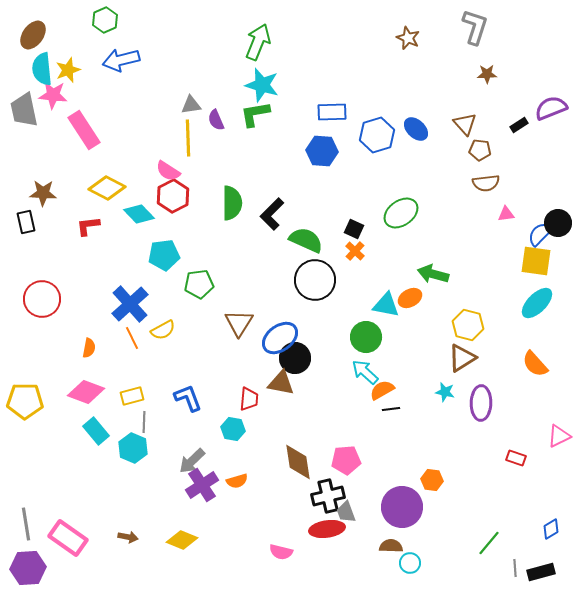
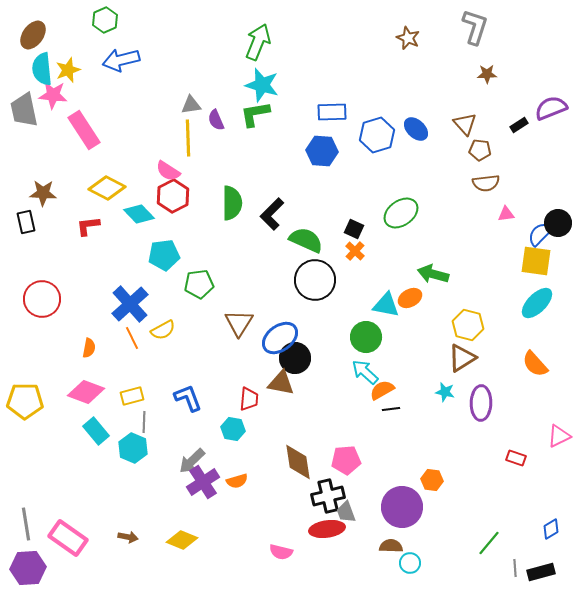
purple cross at (202, 485): moved 1 px right, 3 px up
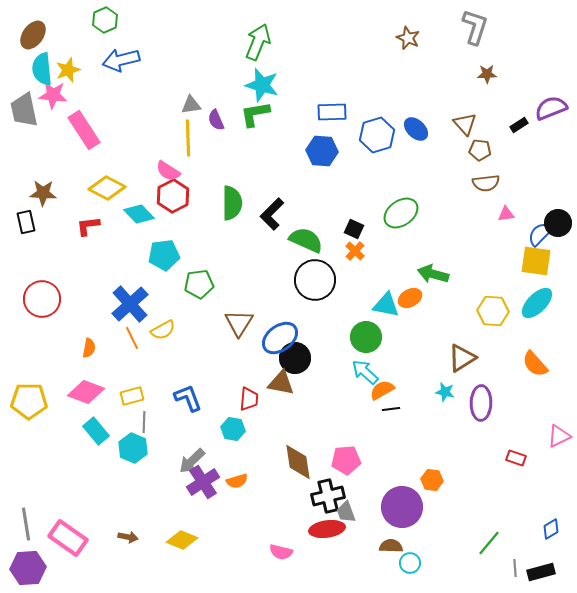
yellow hexagon at (468, 325): moved 25 px right, 14 px up; rotated 12 degrees counterclockwise
yellow pentagon at (25, 401): moved 4 px right
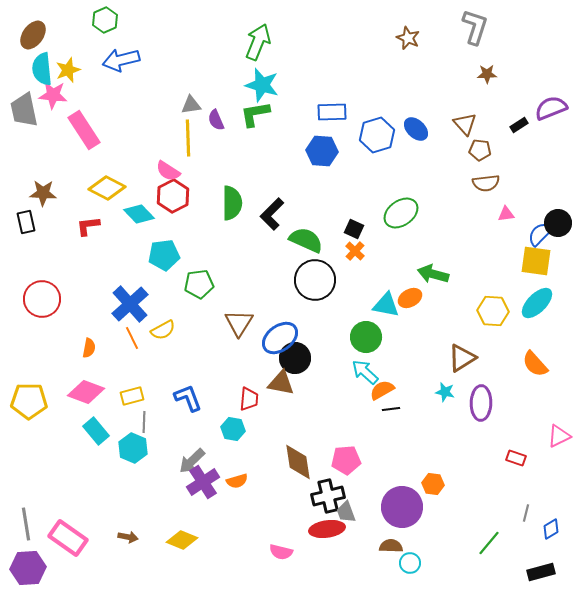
orange hexagon at (432, 480): moved 1 px right, 4 px down
gray line at (515, 568): moved 11 px right, 55 px up; rotated 18 degrees clockwise
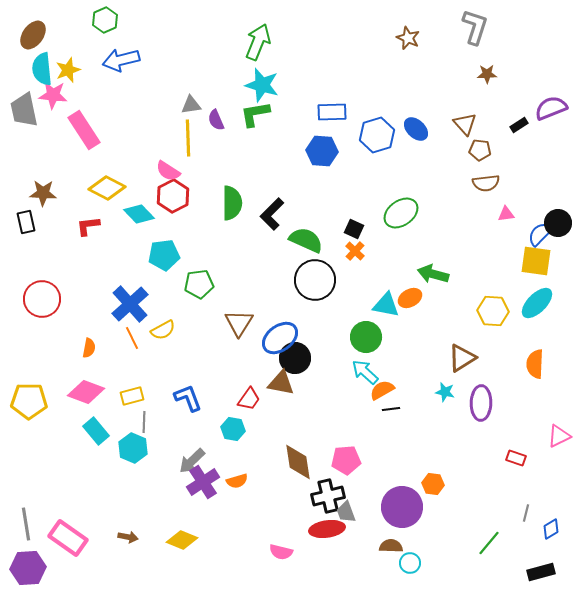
orange semicircle at (535, 364): rotated 44 degrees clockwise
red trapezoid at (249, 399): rotated 30 degrees clockwise
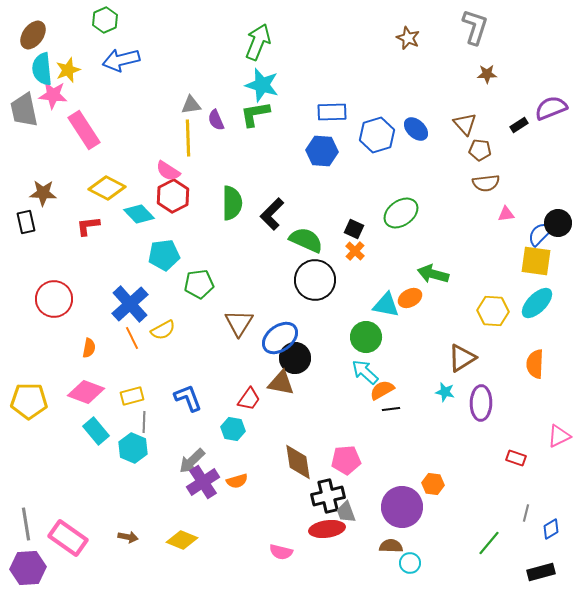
red circle at (42, 299): moved 12 px right
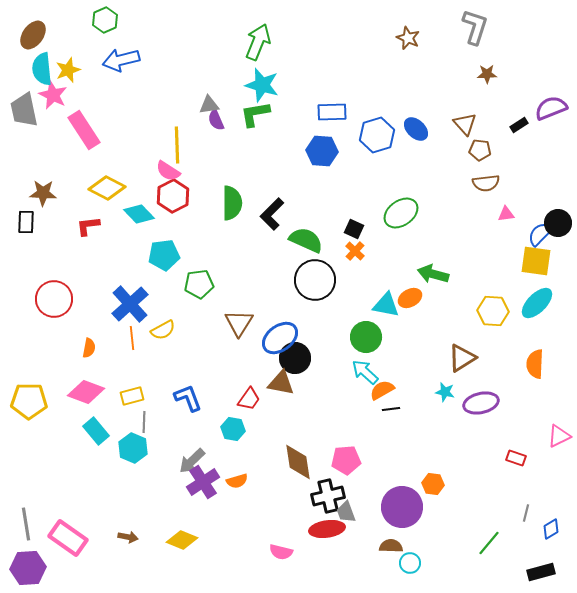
pink star at (53, 95): rotated 20 degrees clockwise
gray triangle at (191, 105): moved 18 px right
yellow line at (188, 138): moved 11 px left, 7 px down
black rectangle at (26, 222): rotated 15 degrees clockwise
orange line at (132, 338): rotated 20 degrees clockwise
purple ellipse at (481, 403): rotated 76 degrees clockwise
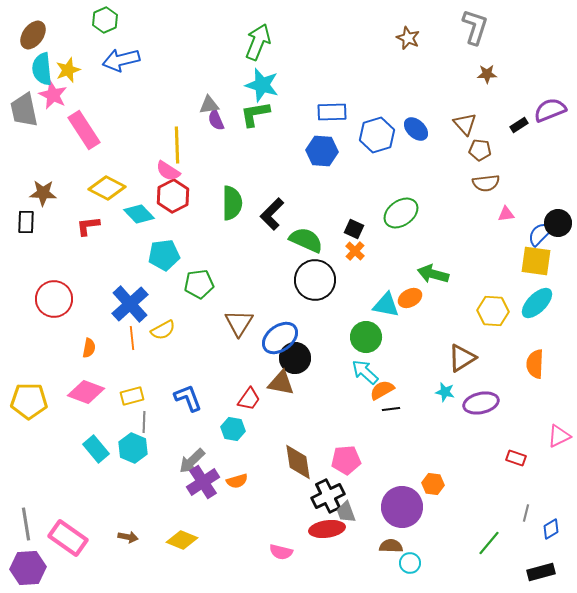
purple semicircle at (551, 108): moved 1 px left, 2 px down
cyan rectangle at (96, 431): moved 18 px down
black cross at (328, 496): rotated 12 degrees counterclockwise
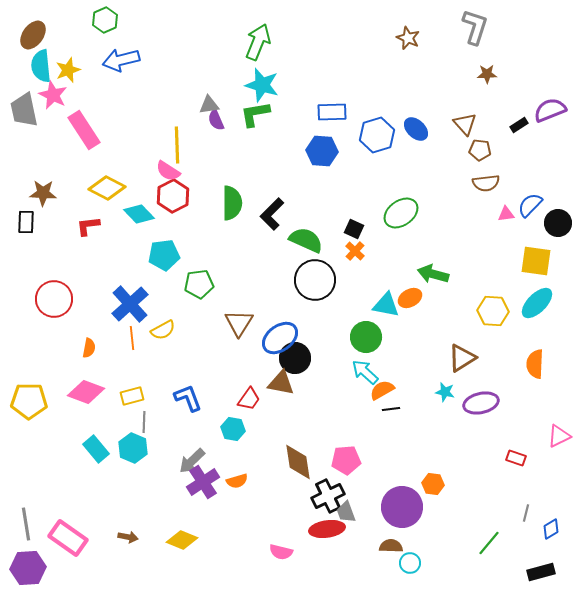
cyan semicircle at (42, 69): moved 1 px left, 3 px up
blue semicircle at (540, 234): moved 10 px left, 29 px up
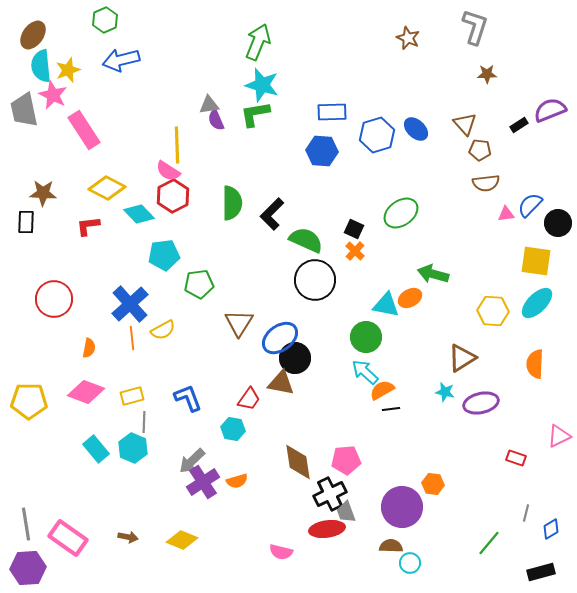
black cross at (328, 496): moved 2 px right, 2 px up
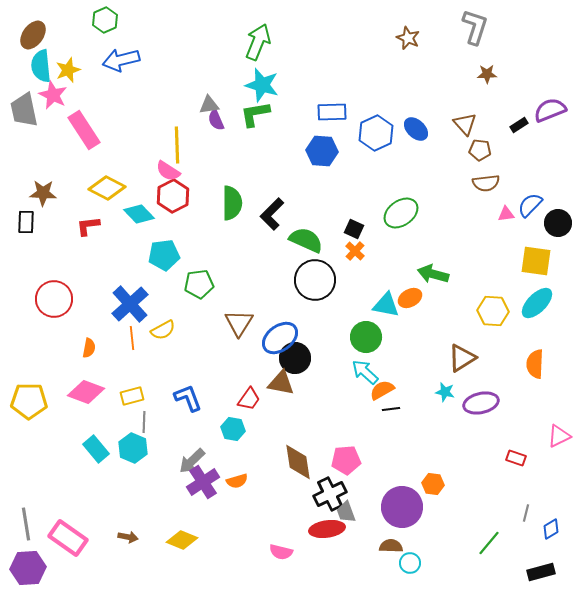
blue hexagon at (377, 135): moved 1 px left, 2 px up; rotated 8 degrees counterclockwise
